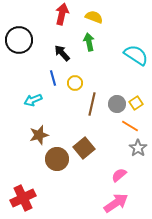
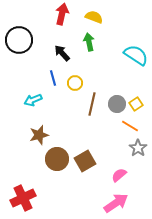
yellow square: moved 1 px down
brown square: moved 1 px right, 13 px down; rotated 10 degrees clockwise
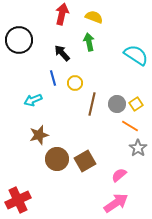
red cross: moved 5 px left, 2 px down
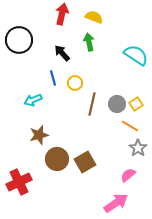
brown square: moved 1 px down
pink semicircle: moved 9 px right
red cross: moved 1 px right, 18 px up
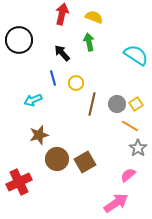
yellow circle: moved 1 px right
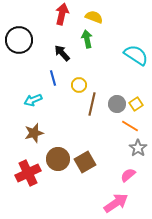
green arrow: moved 2 px left, 3 px up
yellow circle: moved 3 px right, 2 px down
brown star: moved 5 px left, 2 px up
brown circle: moved 1 px right
red cross: moved 9 px right, 9 px up
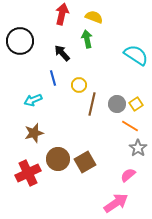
black circle: moved 1 px right, 1 px down
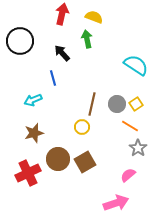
cyan semicircle: moved 10 px down
yellow circle: moved 3 px right, 42 px down
pink arrow: rotated 15 degrees clockwise
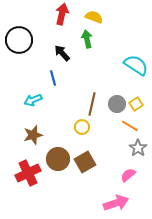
black circle: moved 1 px left, 1 px up
brown star: moved 1 px left, 2 px down
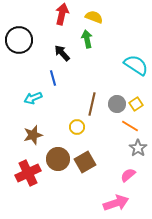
cyan arrow: moved 2 px up
yellow circle: moved 5 px left
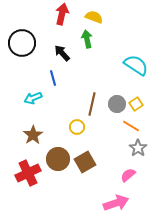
black circle: moved 3 px right, 3 px down
orange line: moved 1 px right
brown star: rotated 18 degrees counterclockwise
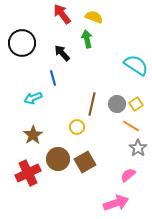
red arrow: rotated 50 degrees counterclockwise
